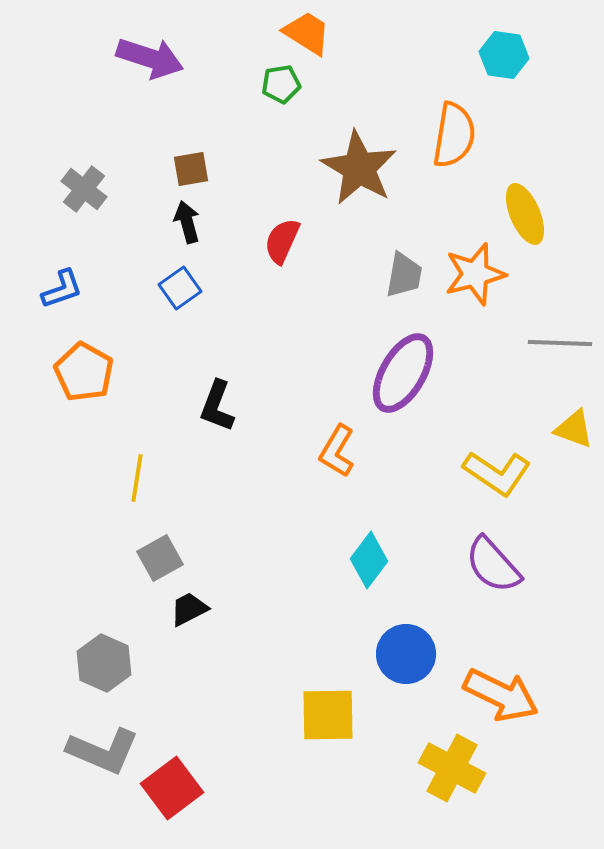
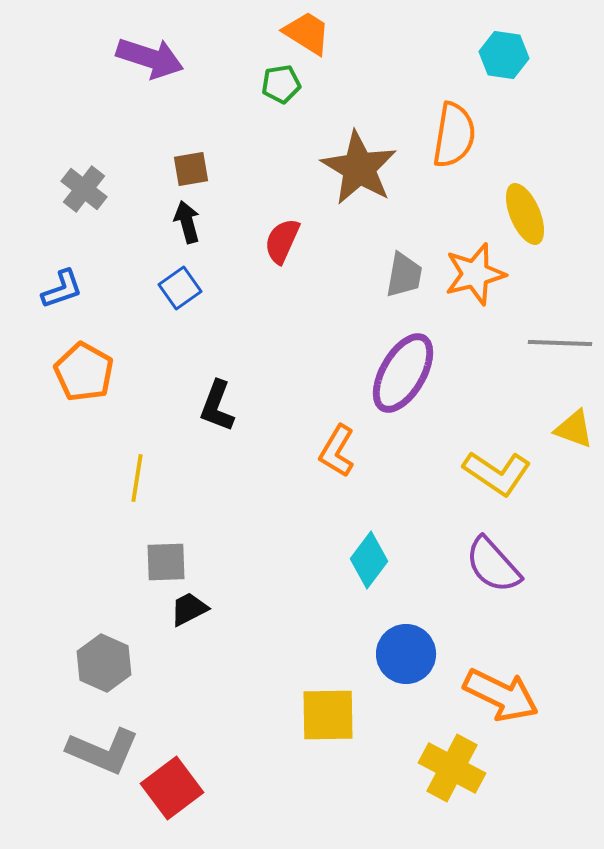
gray square: moved 6 px right, 4 px down; rotated 27 degrees clockwise
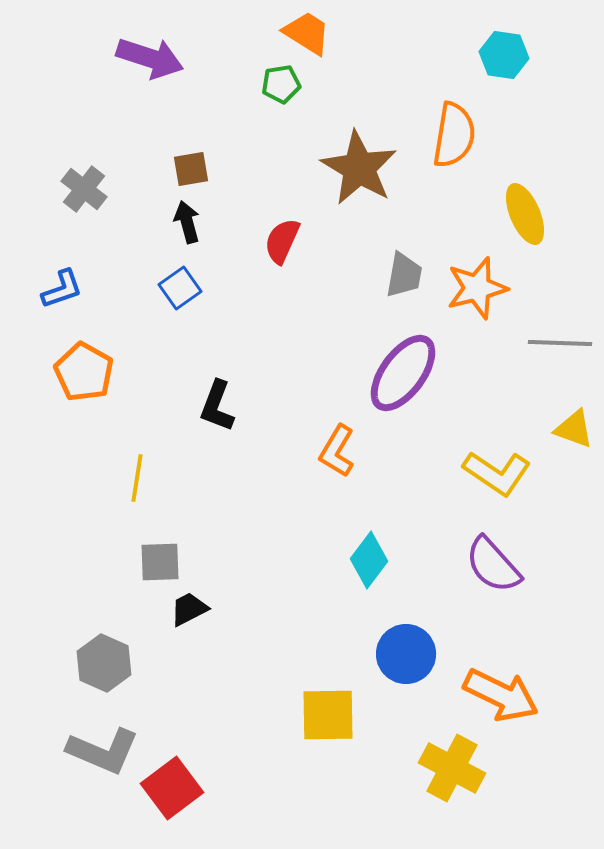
orange star: moved 2 px right, 14 px down
purple ellipse: rotated 6 degrees clockwise
gray square: moved 6 px left
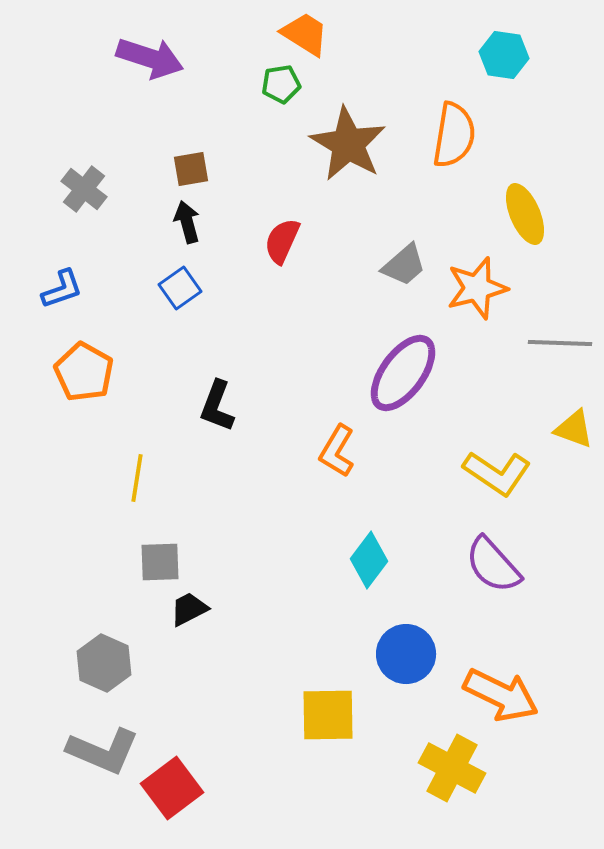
orange trapezoid: moved 2 px left, 1 px down
brown star: moved 11 px left, 24 px up
gray trapezoid: moved 10 px up; rotated 39 degrees clockwise
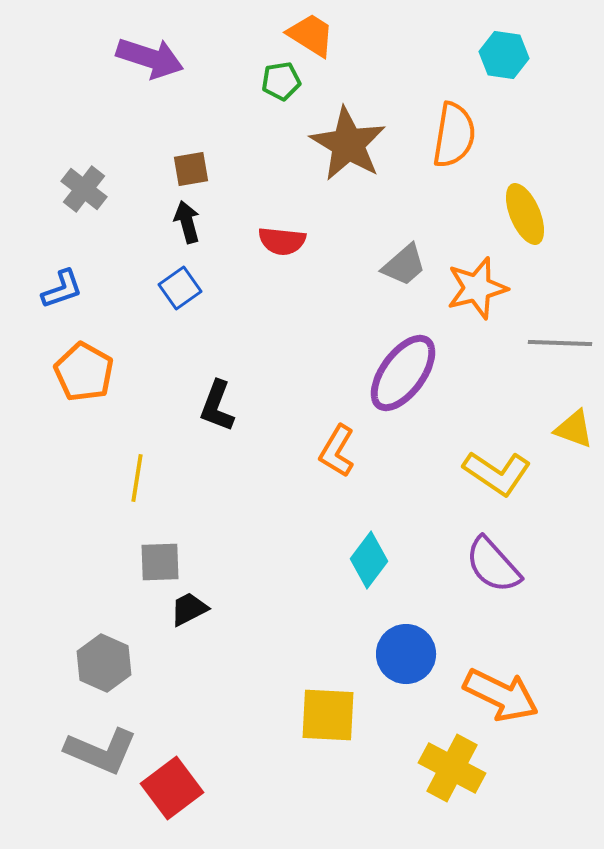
orange trapezoid: moved 6 px right, 1 px down
green pentagon: moved 3 px up
red semicircle: rotated 108 degrees counterclockwise
yellow square: rotated 4 degrees clockwise
gray L-shape: moved 2 px left
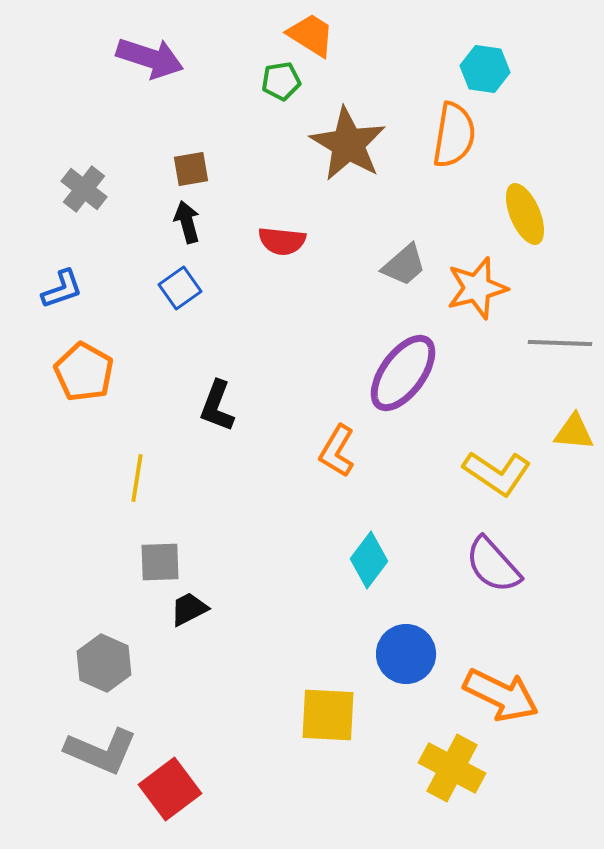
cyan hexagon: moved 19 px left, 14 px down
yellow triangle: moved 3 px down; rotated 15 degrees counterclockwise
red square: moved 2 px left, 1 px down
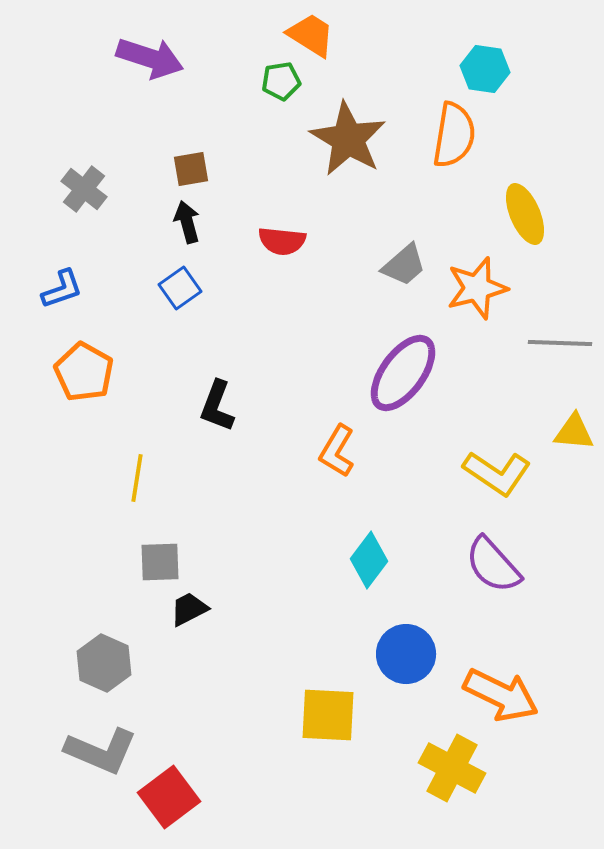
brown star: moved 5 px up
red square: moved 1 px left, 8 px down
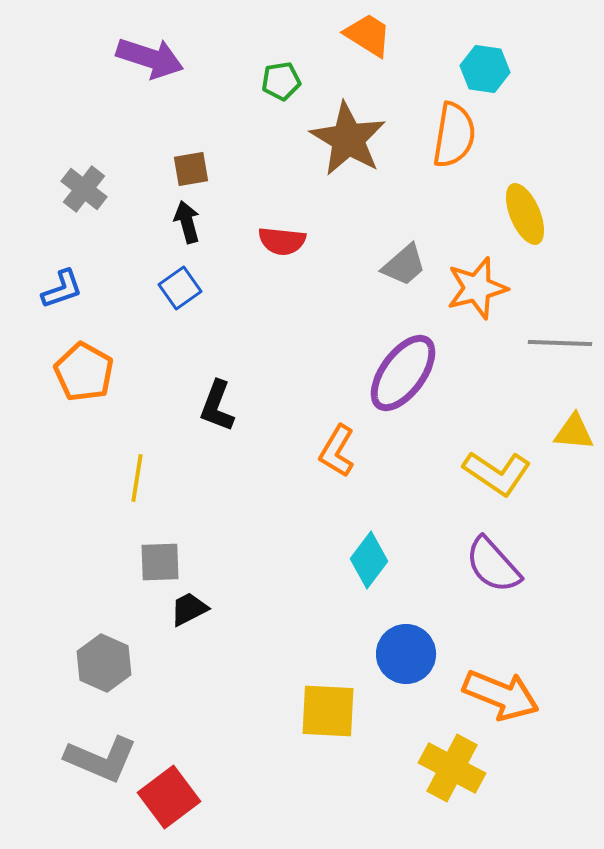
orange trapezoid: moved 57 px right
orange arrow: rotated 4 degrees counterclockwise
yellow square: moved 4 px up
gray L-shape: moved 8 px down
